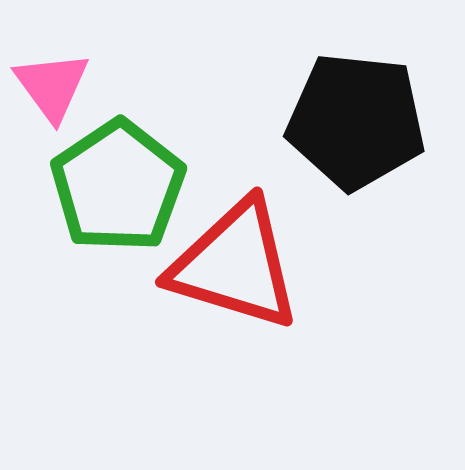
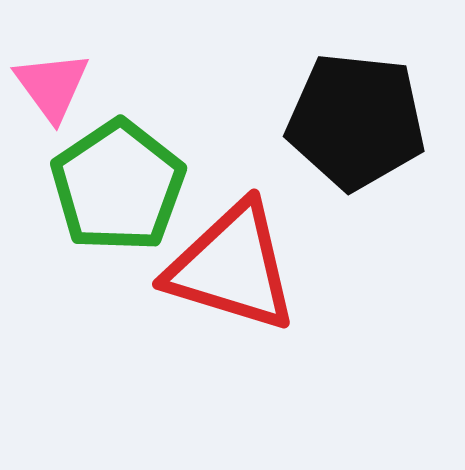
red triangle: moved 3 px left, 2 px down
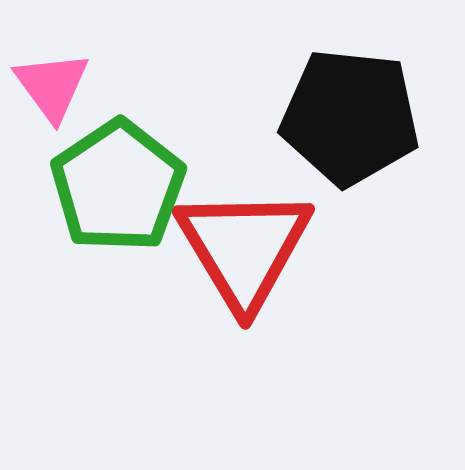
black pentagon: moved 6 px left, 4 px up
red triangle: moved 12 px right, 19 px up; rotated 42 degrees clockwise
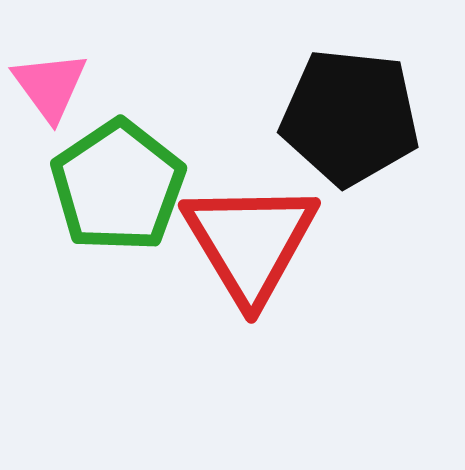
pink triangle: moved 2 px left
red triangle: moved 6 px right, 6 px up
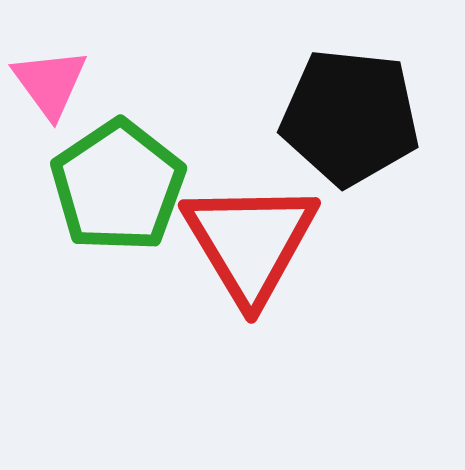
pink triangle: moved 3 px up
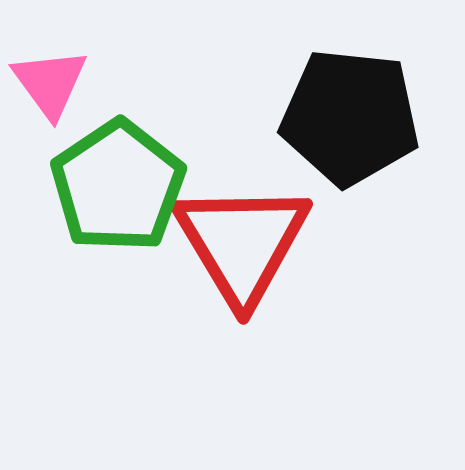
red triangle: moved 8 px left, 1 px down
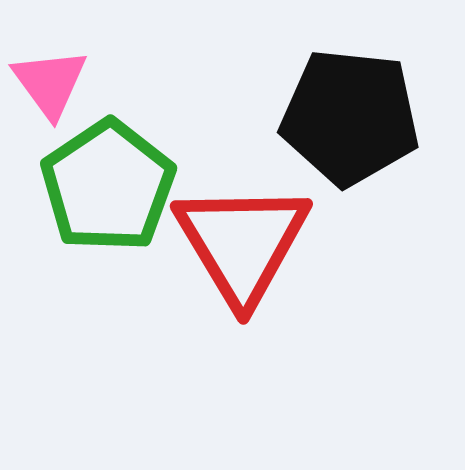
green pentagon: moved 10 px left
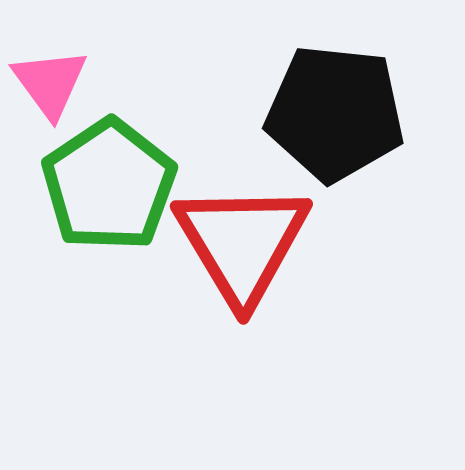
black pentagon: moved 15 px left, 4 px up
green pentagon: moved 1 px right, 1 px up
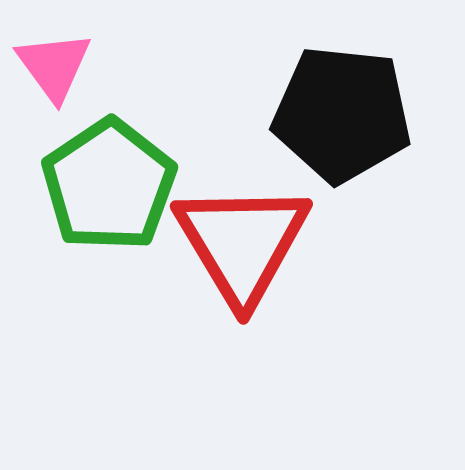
pink triangle: moved 4 px right, 17 px up
black pentagon: moved 7 px right, 1 px down
